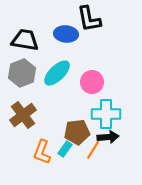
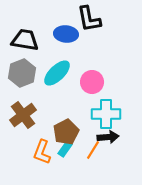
brown pentagon: moved 11 px left; rotated 20 degrees counterclockwise
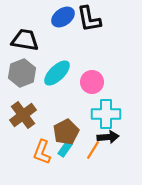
blue ellipse: moved 3 px left, 17 px up; rotated 40 degrees counterclockwise
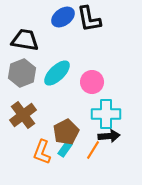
black arrow: moved 1 px right, 1 px up
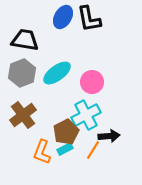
blue ellipse: rotated 25 degrees counterclockwise
cyan ellipse: rotated 8 degrees clockwise
cyan cross: moved 20 px left, 1 px down; rotated 28 degrees counterclockwise
cyan rectangle: rotated 28 degrees clockwise
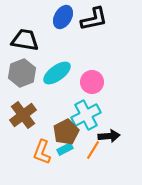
black L-shape: moved 5 px right; rotated 92 degrees counterclockwise
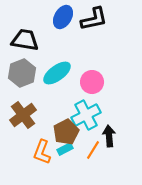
black arrow: rotated 90 degrees counterclockwise
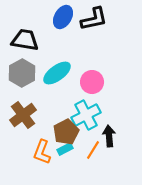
gray hexagon: rotated 8 degrees counterclockwise
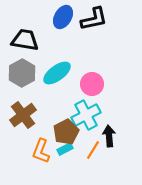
pink circle: moved 2 px down
orange L-shape: moved 1 px left, 1 px up
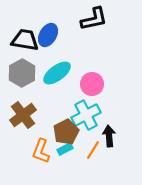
blue ellipse: moved 15 px left, 18 px down
